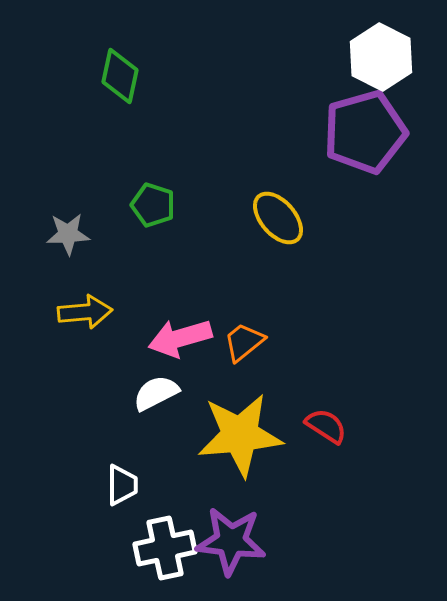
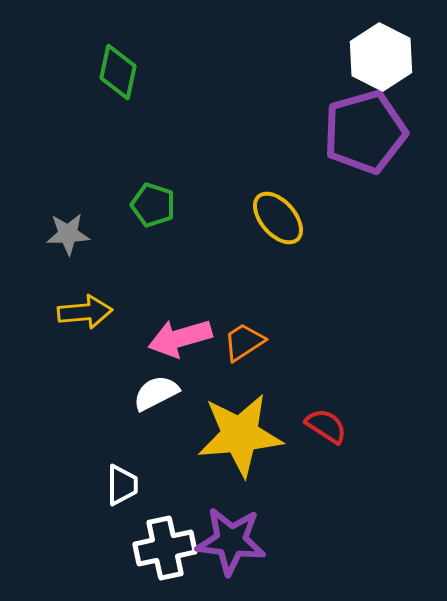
green diamond: moved 2 px left, 4 px up
orange trapezoid: rotated 6 degrees clockwise
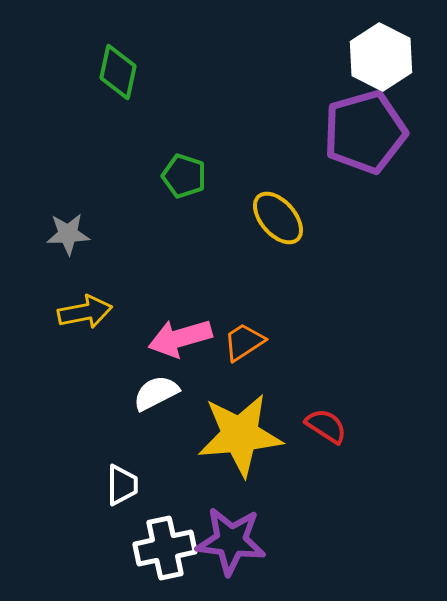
green pentagon: moved 31 px right, 29 px up
yellow arrow: rotated 6 degrees counterclockwise
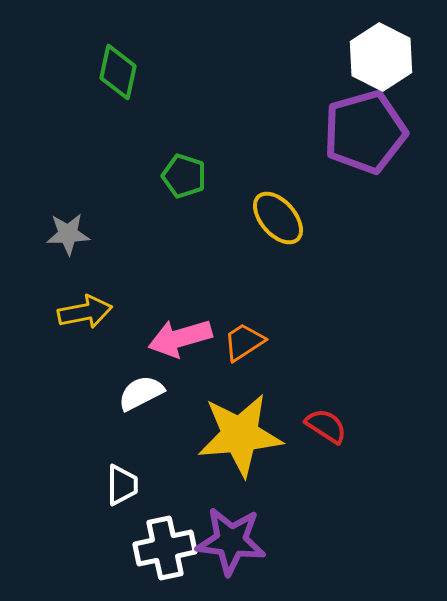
white semicircle: moved 15 px left
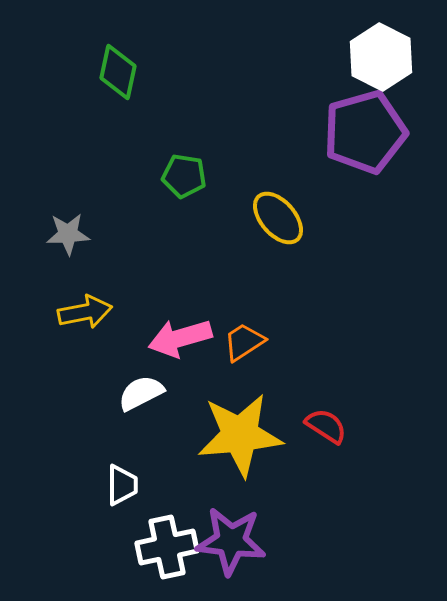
green pentagon: rotated 9 degrees counterclockwise
white cross: moved 2 px right, 1 px up
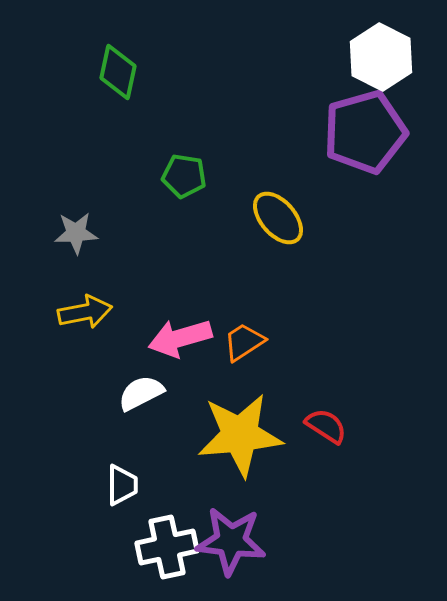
gray star: moved 8 px right, 1 px up
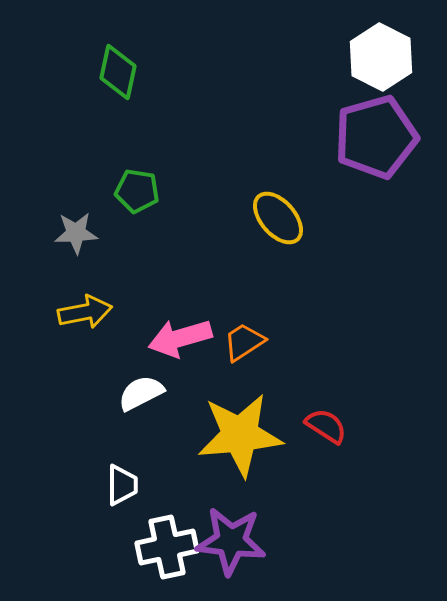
purple pentagon: moved 11 px right, 5 px down
green pentagon: moved 47 px left, 15 px down
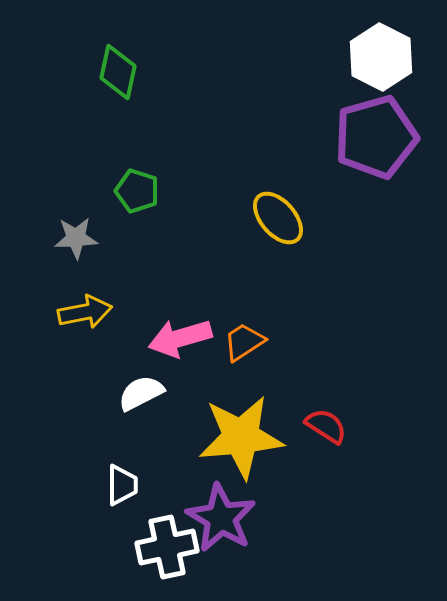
green pentagon: rotated 9 degrees clockwise
gray star: moved 5 px down
yellow star: moved 1 px right, 2 px down
purple star: moved 10 px left, 23 px up; rotated 24 degrees clockwise
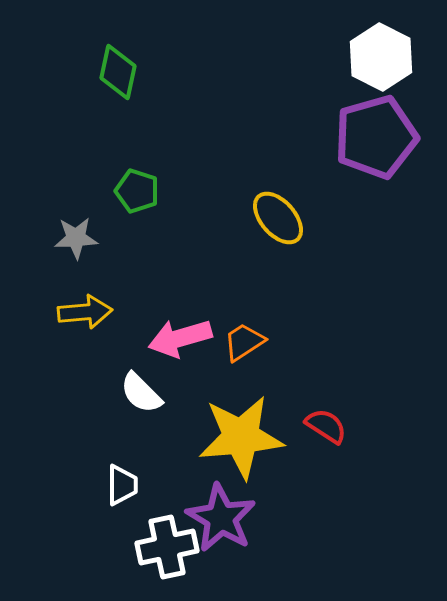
yellow arrow: rotated 6 degrees clockwise
white semicircle: rotated 108 degrees counterclockwise
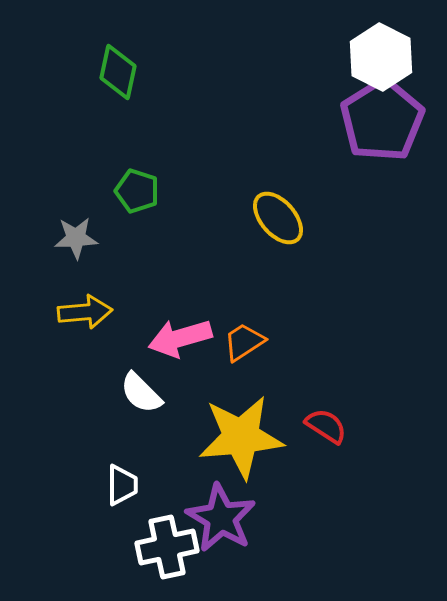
purple pentagon: moved 6 px right, 17 px up; rotated 16 degrees counterclockwise
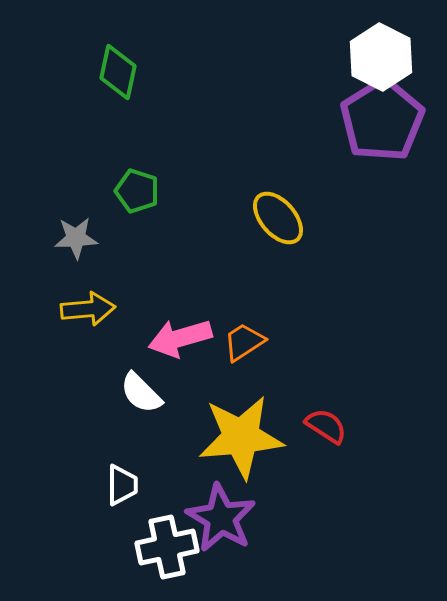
yellow arrow: moved 3 px right, 3 px up
